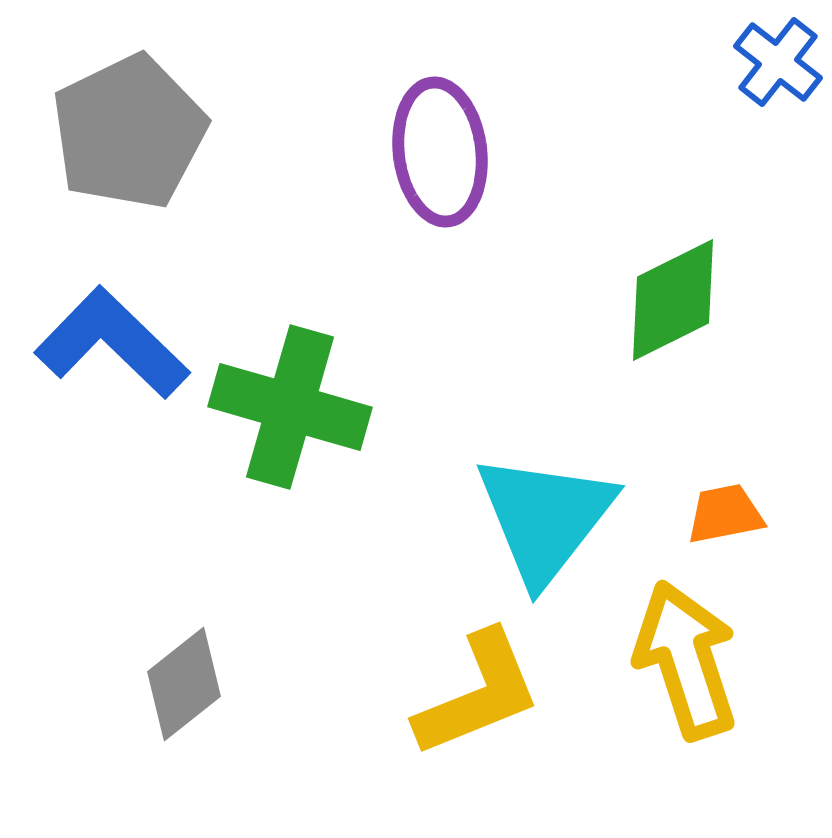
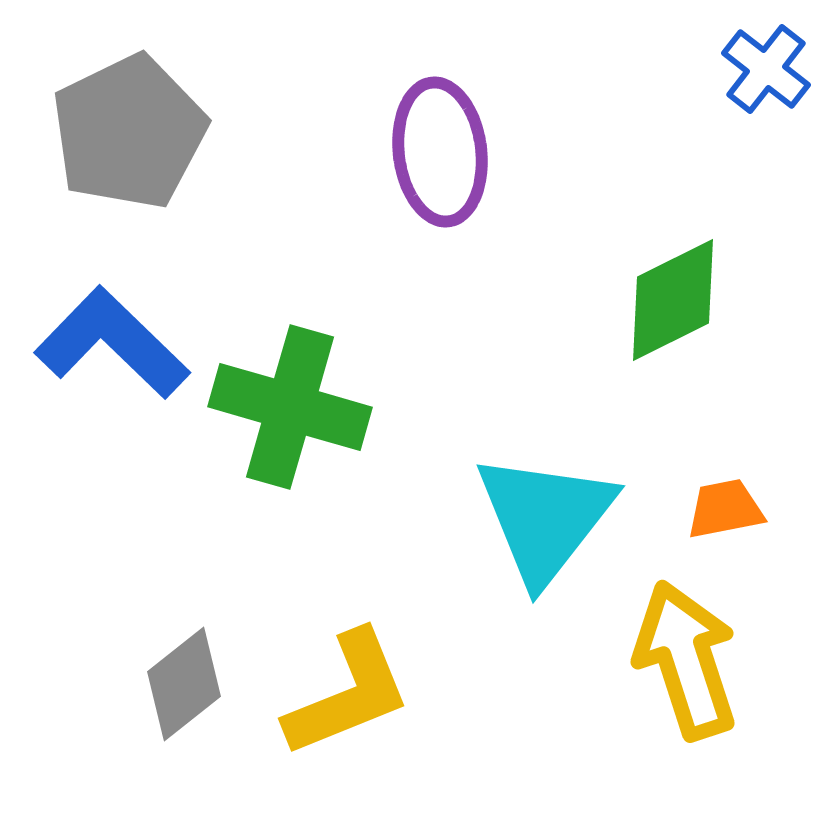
blue cross: moved 12 px left, 7 px down
orange trapezoid: moved 5 px up
yellow L-shape: moved 130 px left
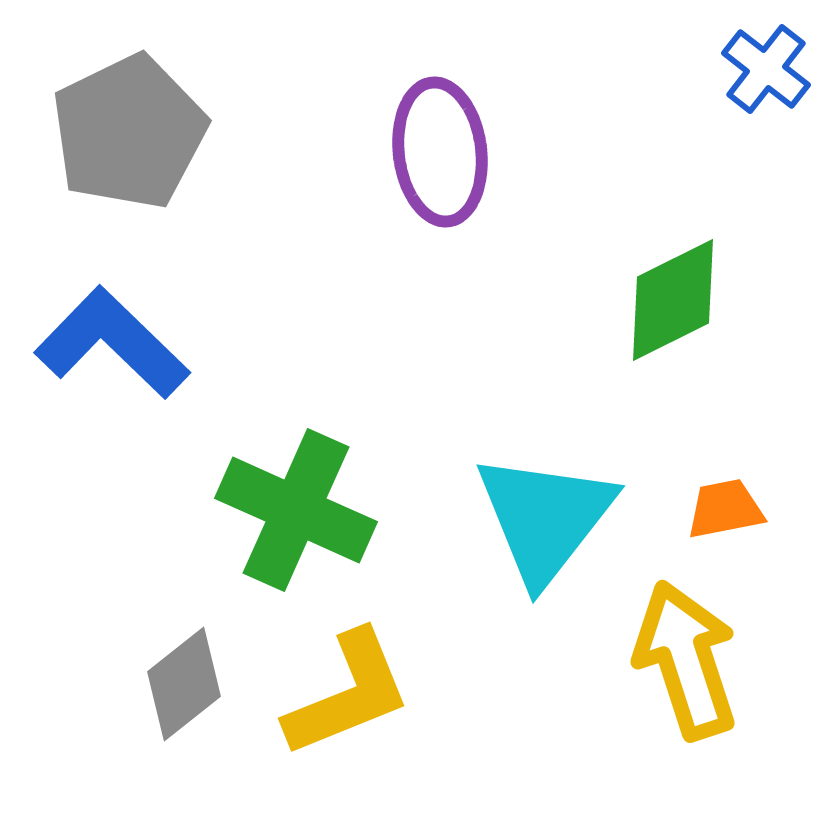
green cross: moved 6 px right, 103 px down; rotated 8 degrees clockwise
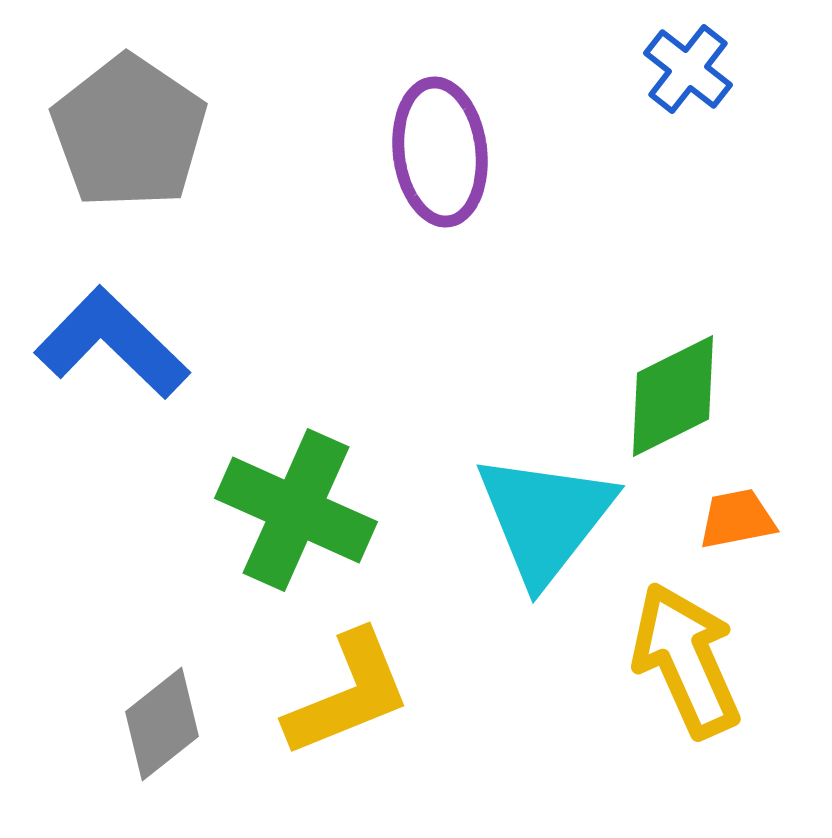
blue cross: moved 78 px left
gray pentagon: rotated 12 degrees counterclockwise
green diamond: moved 96 px down
orange trapezoid: moved 12 px right, 10 px down
yellow arrow: rotated 6 degrees counterclockwise
gray diamond: moved 22 px left, 40 px down
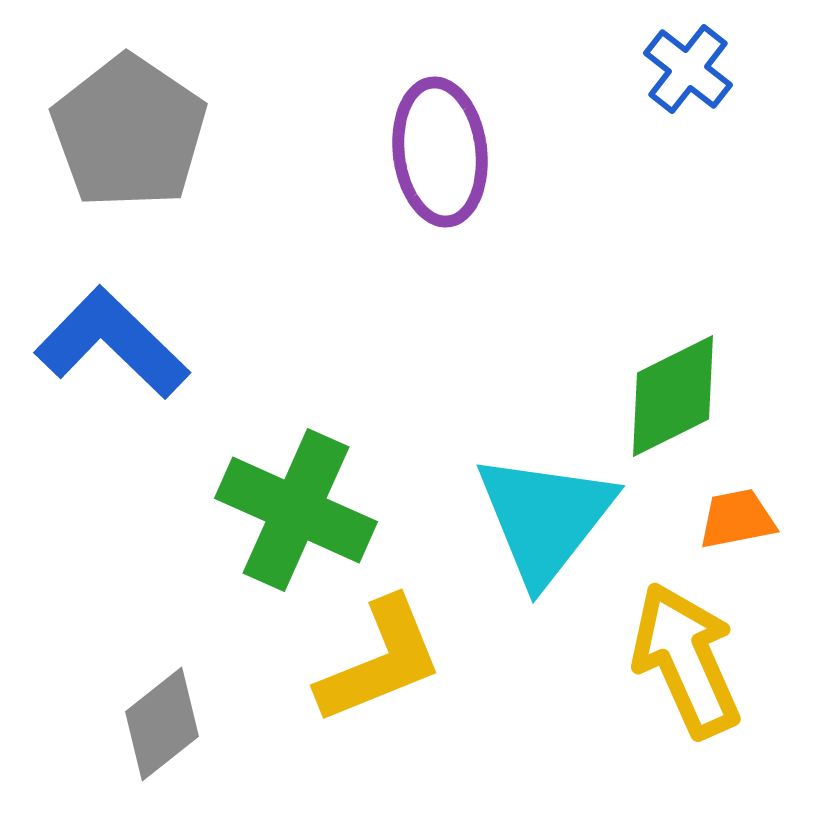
yellow L-shape: moved 32 px right, 33 px up
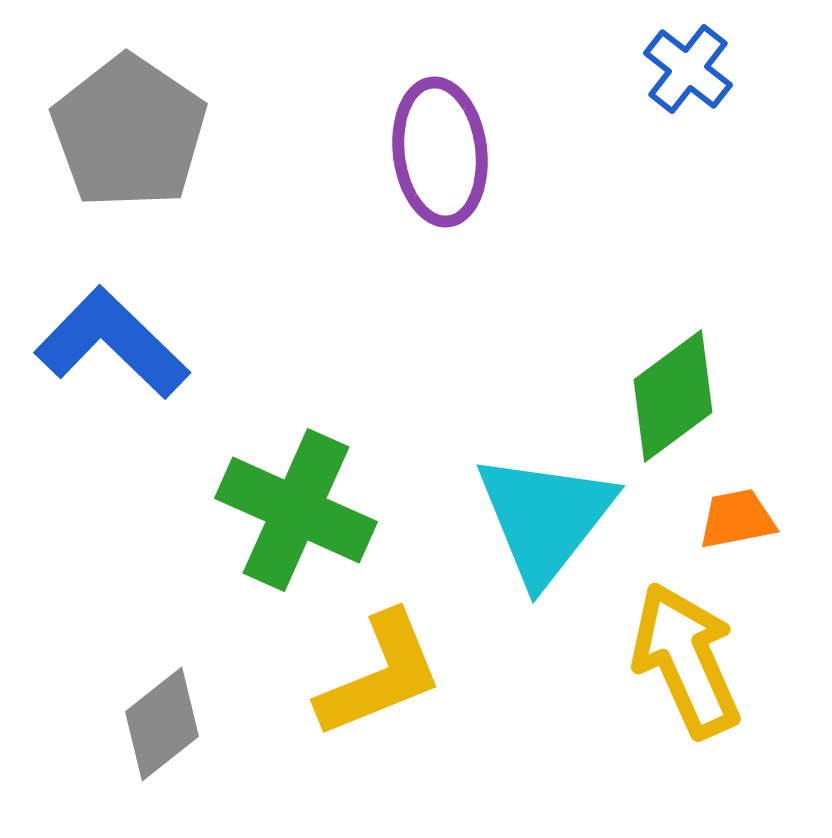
green diamond: rotated 10 degrees counterclockwise
yellow L-shape: moved 14 px down
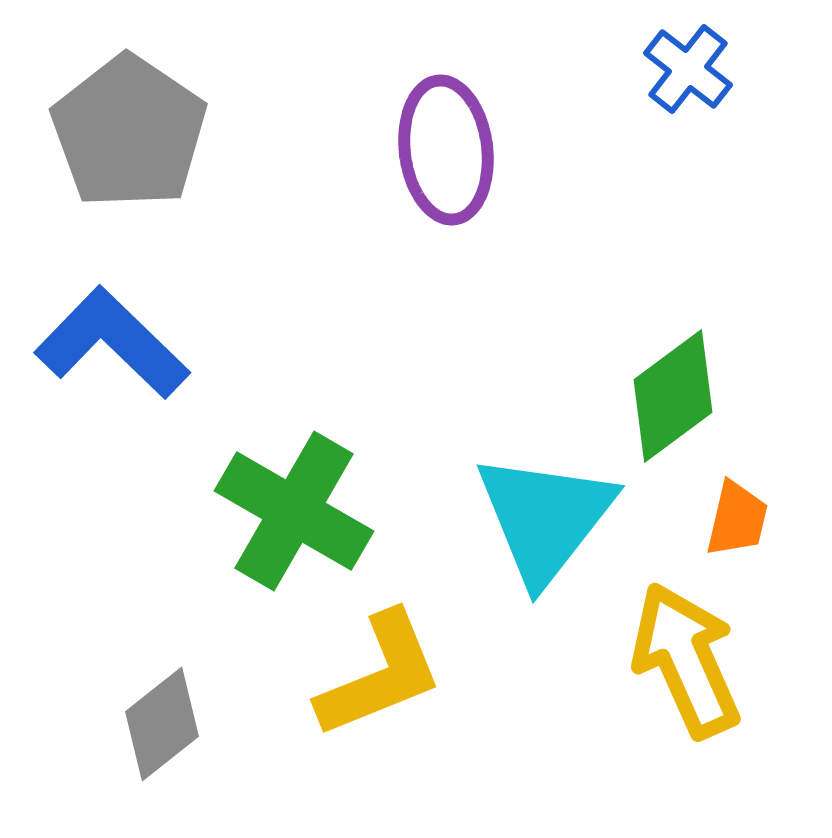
purple ellipse: moved 6 px right, 2 px up
green cross: moved 2 px left, 1 px down; rotated 6 degrees clockwise
orange trapezoid: rotated 114 degrees clockwise
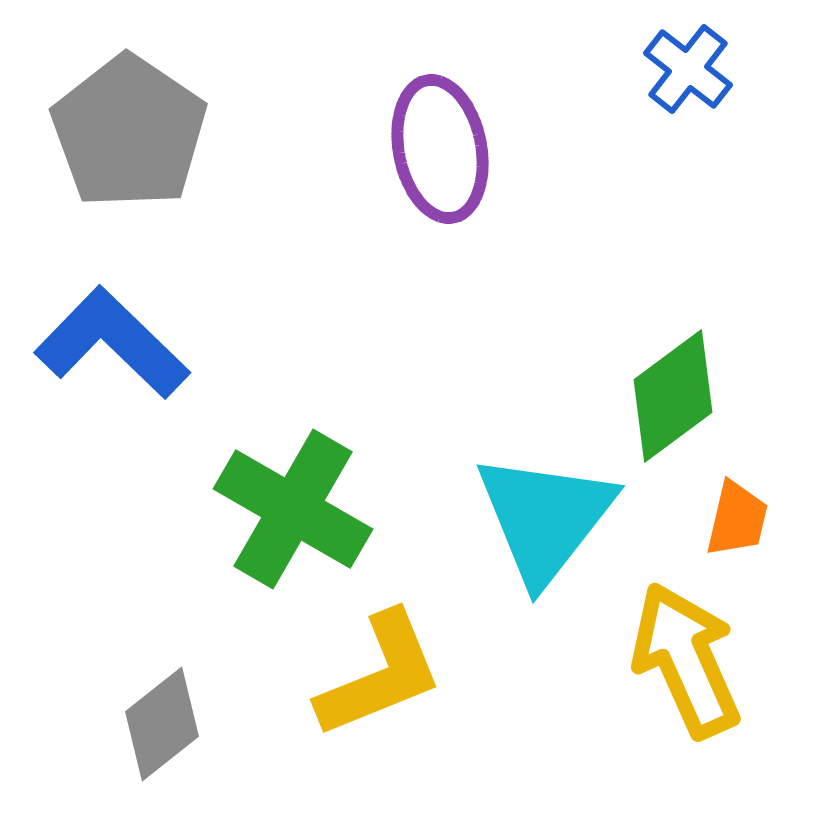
purple ellipse: moved 6 px left, 1 px up; rotated 4 degrees counterclockwise
green cross: moved 1 px left, 2 px up
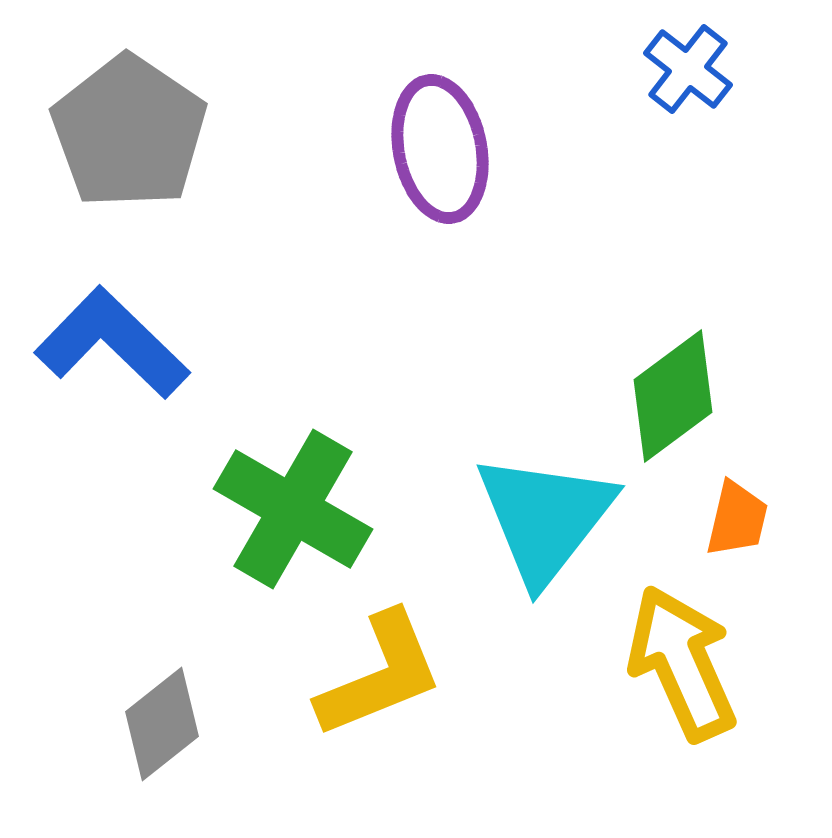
yellow arrow: moved 4 px left, 3 px down
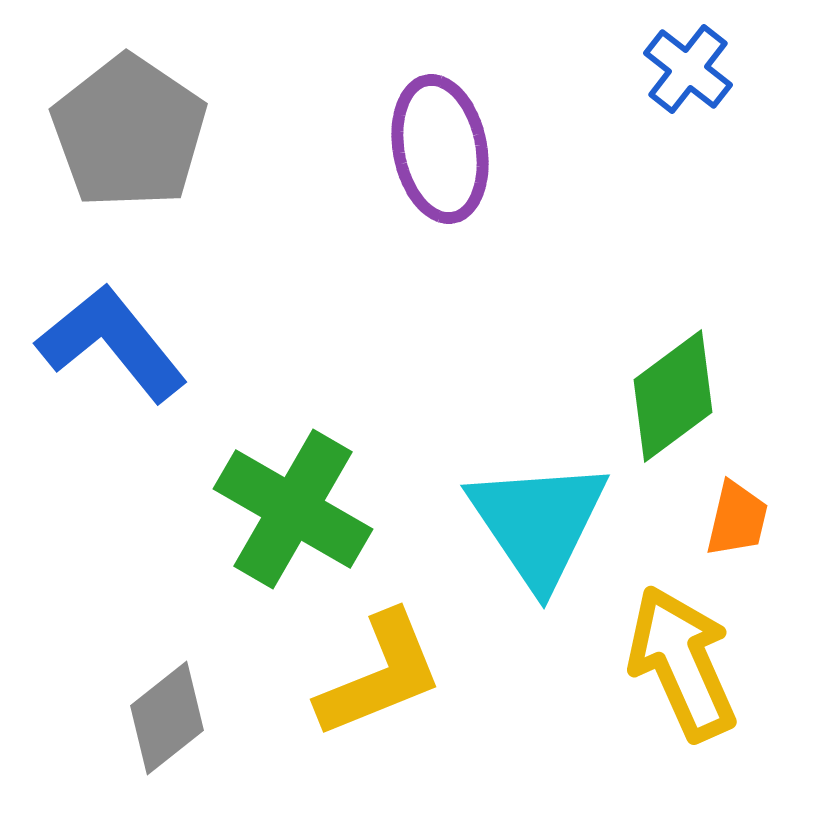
blue L-shape: rotated 7 degrees clockwise
cyan triangle: moved 7 px left, 5 px down; rotated 12 degrees counterclockwise
gray diamond: moved 5 px right, 6 px up
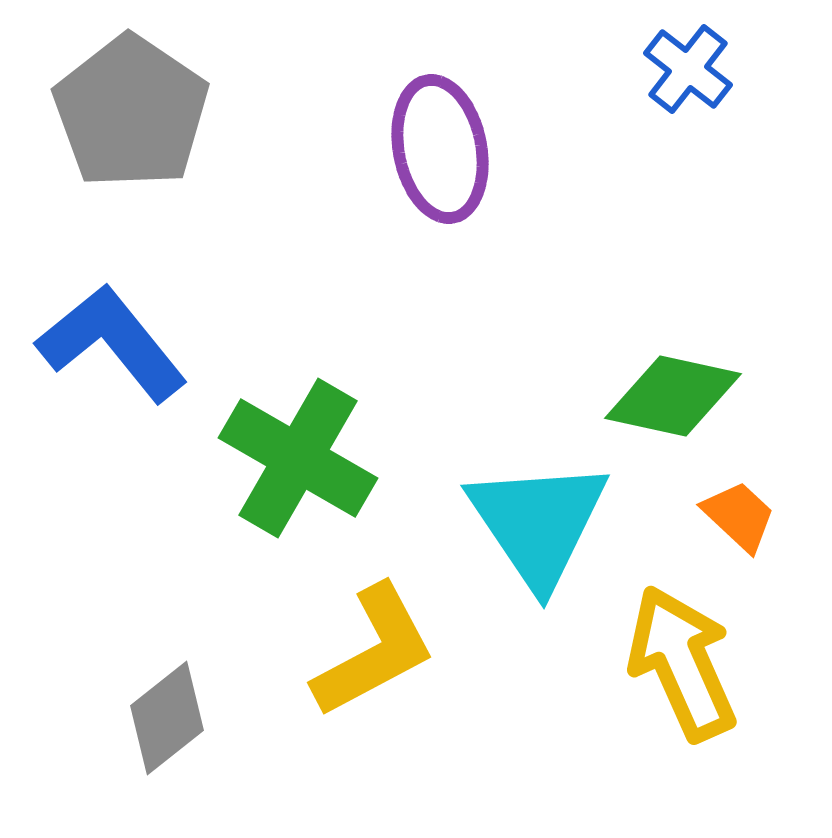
gray pentagon: moved 2 px right, 20 px up
green diamond: rotated 49 degrees clockwise
green cross: moved 5 px right, 51 px up
orange trapezoid: moved 2 px right, 3 px up; rotated 60 degrees counterclockwise
yellow L-shape: moved 6 px left, 24 px up; rotated 6 degrees counterclockwise
